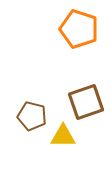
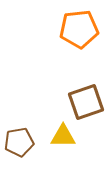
orange pentagon: rotated 24 degrees counterclockwise
brown pentagon: moved 13 px left, 26 px down; rotated 24 degrees counterclockwise
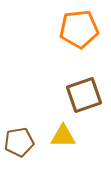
brown square: moved 2 px left, 7 px up
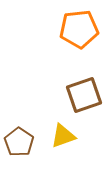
yellow triangle: rotated 20 degrees counterclockwise
brown pentagon: rotated 28 degrees counterclockwise
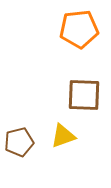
brown square: rotated 21 degrees clockwise
brown pentagon: rotated 24 degrees clockwise
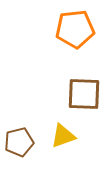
orange pentagon: moved 4 px left
brown square: moved 1 px up
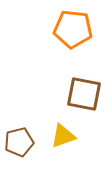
orange pentagon: moved 2 px left; rotated 12 degrees clockwise
brown square: rotated 9 degrees clockwise
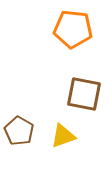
brown pentagon: moved 11 px up; rotated 28 degrees counterclockwise
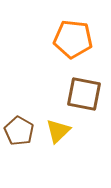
orange pentagon: moved 10 px down
yellow triangle: moved 5 px left, 5 px up; rotated 24 degrees counterclockwise
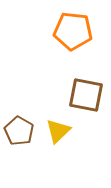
orange pentagon: moved 8 px up
brown square: moved 2 px right, 1 px down
